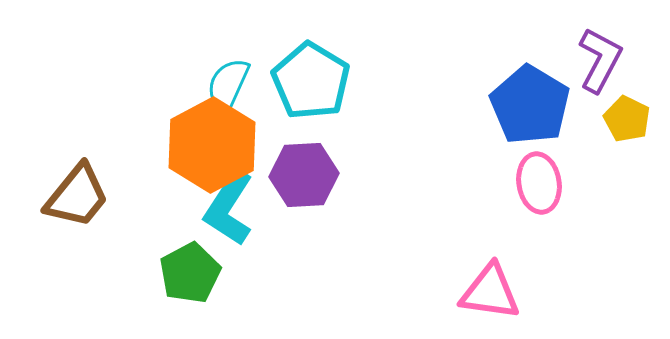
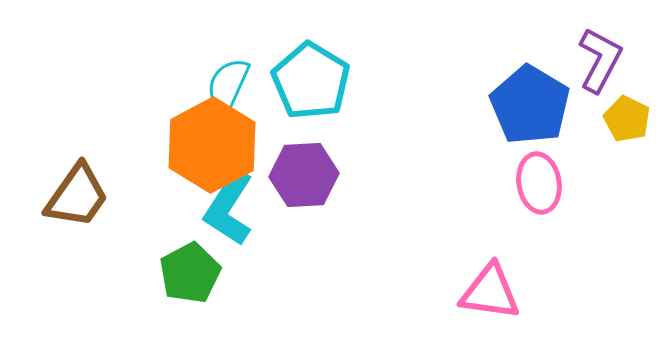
brown trapezoid: rotated 4 degrees counterclockwise
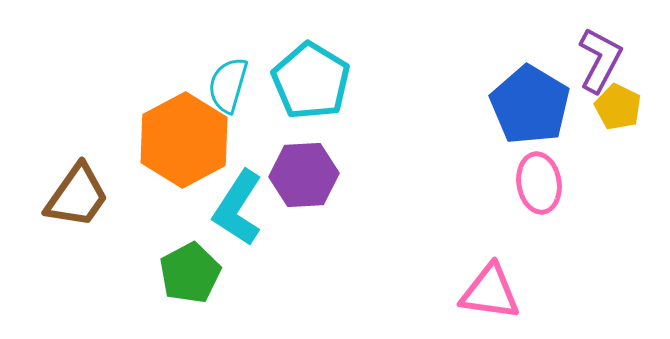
cyan semicircle: rotated 8 degrees counterclockwise
yellow pentagon: moved 9 px left, 12 px up
orange hexagon: moved 28 px left, 5 px up
cyan L-shape: moved 9 px right
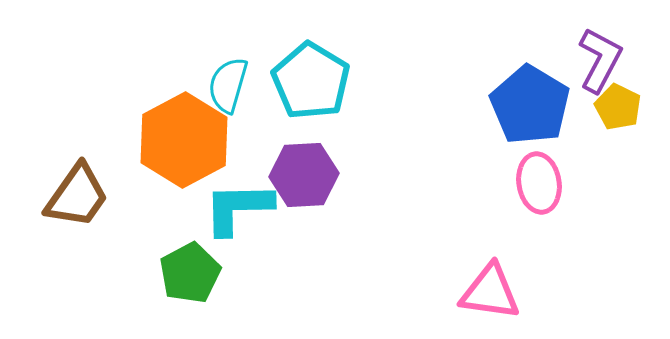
cyan L-shape: rotated 56 degrees clockwise
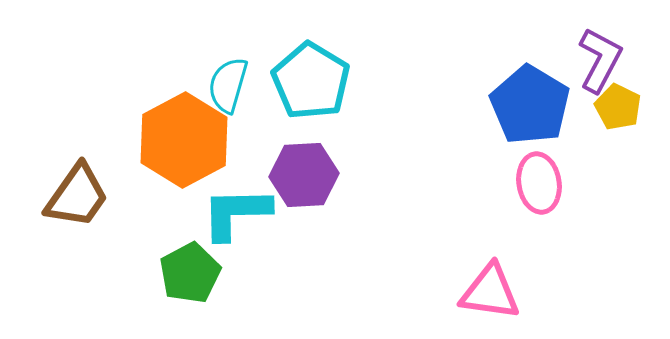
cyan L-shape: moved 2 px left, 5 px down
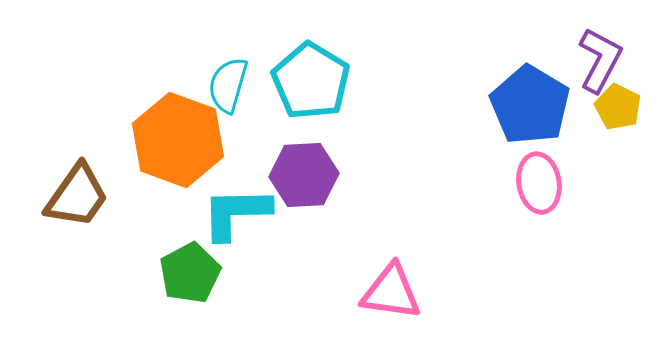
orange hexagon: moved 6 px left; rotated 12 degrees counterclockwise
pink triangle: moved 99 px left
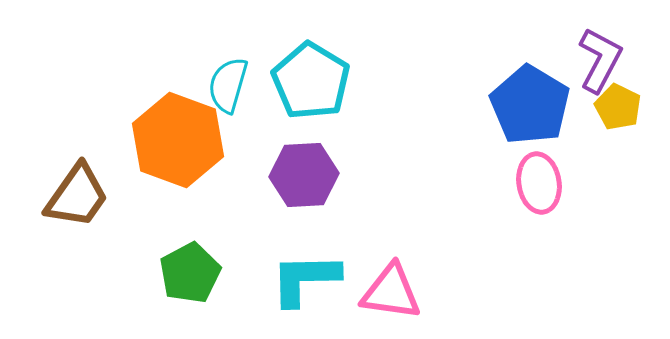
cyan L-shape: moved 69 px right, 66 px down
